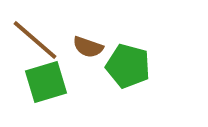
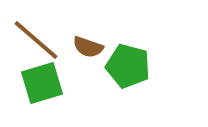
brown line: moved 1 px right
green square: moved 4 px left, 1 px down
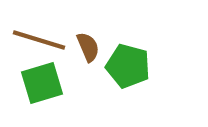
brown line: moved 3 px right; rotated 24 degrees counterclockwise
brown semicircle: rotated 132 degrees counterclockwise
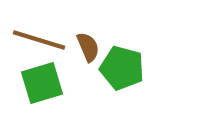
green pentagon: moved 6 px left, 2 px down
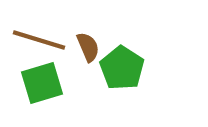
green pentagon: rotated 18 degrees clockwise
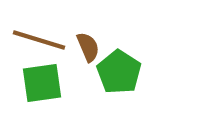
green pentagon: moved 3 px left, 4 px down
green square: rotated 9 degrees clockwise
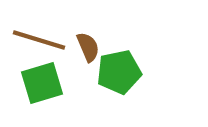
green pentagon: rotated 27 degrees clockwise
green square: rotated 9 degrees counterclockwise
